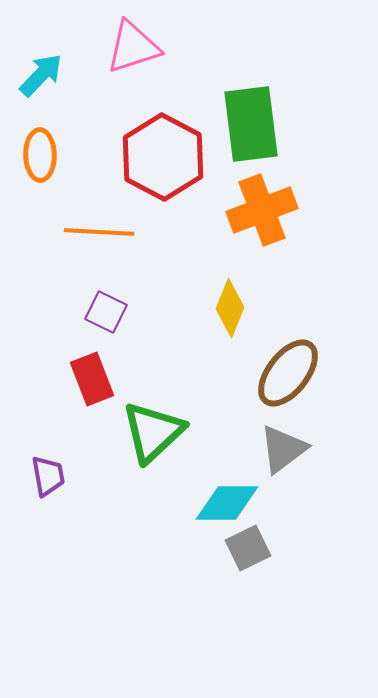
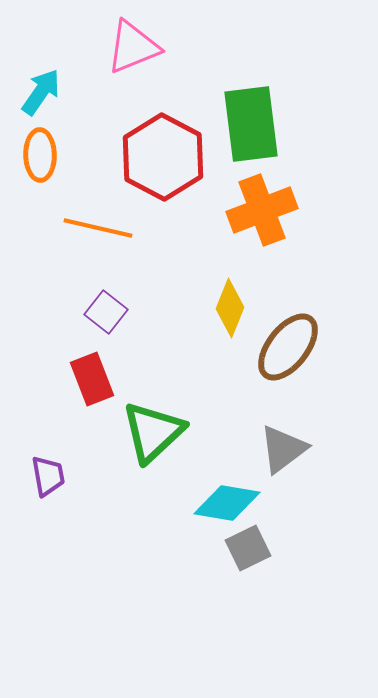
pink triangle: rotated 4 degrees counterclockwise
cyan arrow: moved 17 px down; rotated 9 degrees counterclockwise
orange line: moved 1 px left, 4 px up; rotated 10 degrees clockwise
purple square: rotated 12 degrees clockwise
brown ellipse: moved 26 px up
cyan diamond: rotated 10 degrees clockwise
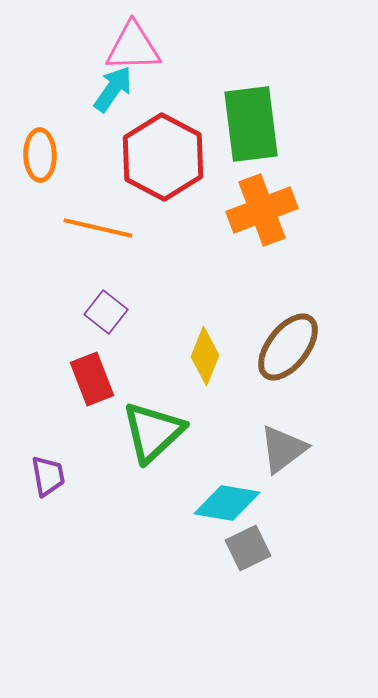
pink triangle: rotated 20 degrees clockwise
cyan arrow: moved 72 px right, 3 px up
yellow diamond: moved 25 px left, 48 px down
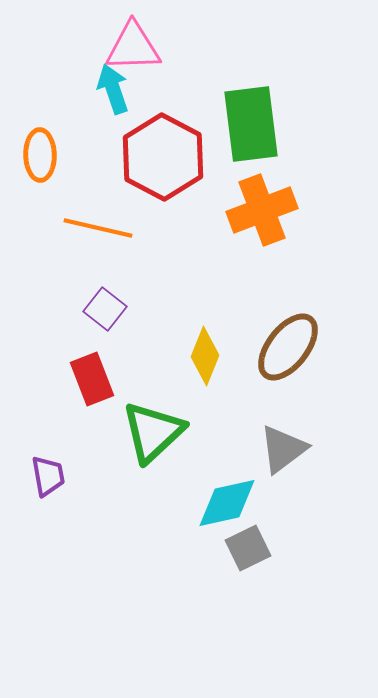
cyan arrow: rotated 54 degrees counterclockwise
purple square: moved 1 px left, 3 px up
cyan diamond: rotated 22 degrees counterclockwise
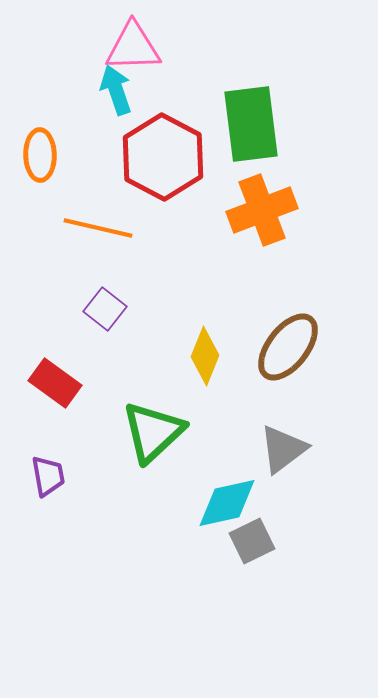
cyan arrow: moved 3 px right, 1 px down
red rectangle: moved 37 px left, 4 px down; rotated 33 degrees counterclockwise
gray square: moved 4 px right, 7 px up
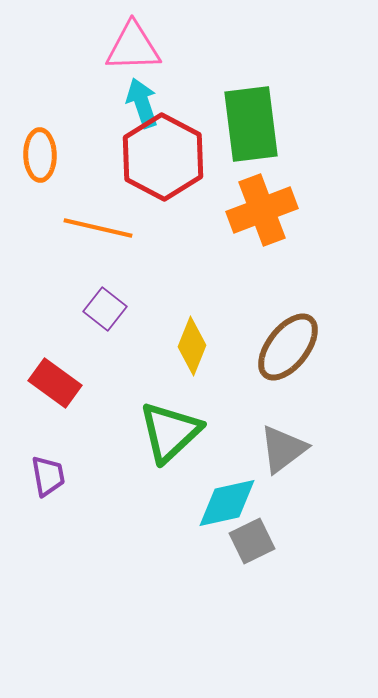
cyan arrow: moved 26 px right, 13 px down
yellow diamond: moved 13 px left, 10 px up
green triangle: moved 17 px right
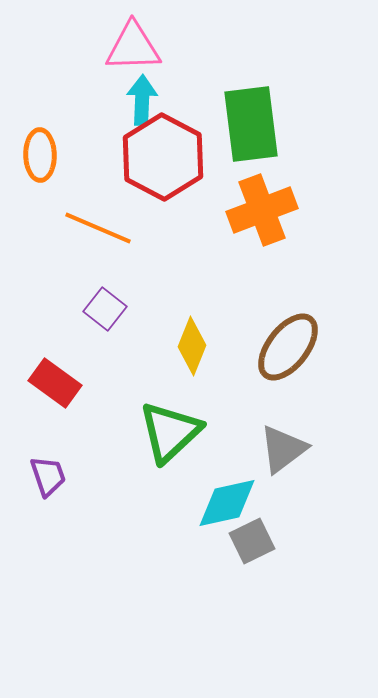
cyan arrow: moved 3 px up; rotated 21 degrees clockwise
orange line: rotated 10 degrees clockwise
purple trapezoid: rotated 9 degrees counterclockwise
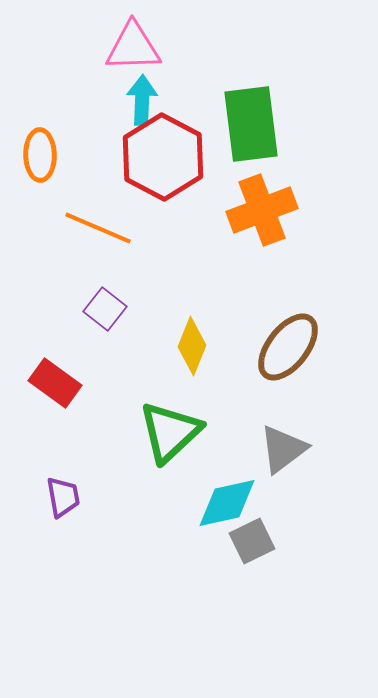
purple trapezoid: moved 15 px right, 21 px down; rotated 9 degrees clockwise
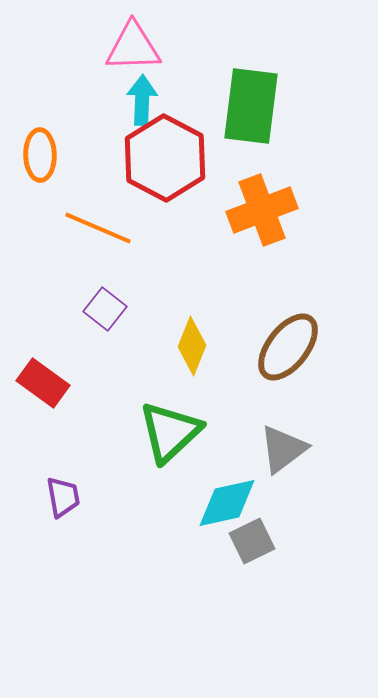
green rectangle: moved 18 px up; rotated 14 degrees clockwise
red hexagon: moved 2 px right, 1 px down
red rectangle: moved 12 px left
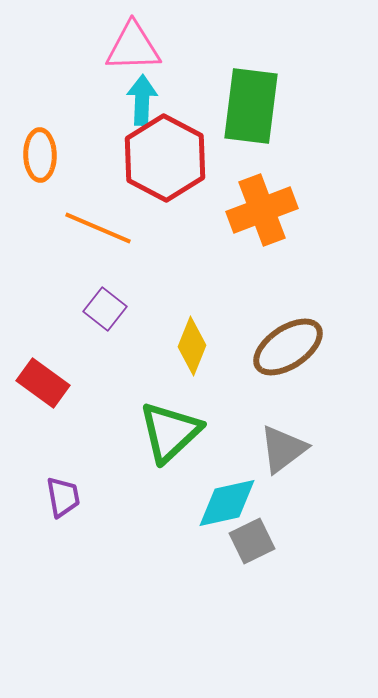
brown ellipse: rotated 18 degrees clockwise
